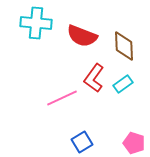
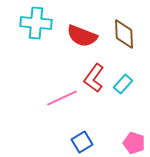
brown diamond: moved 12 px up
cyan rectangle: rotated 12 degrees counterclockwise
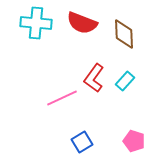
red semicircle: moved 13 px up
cyan rectangle: moved 2 px right, 3 px up
pink pentagon: moved 2 px up
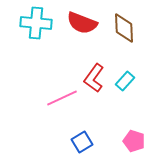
brown diamond: moved 6 px up
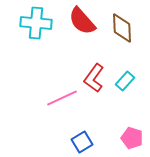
red semicircle: moved 2 px up; rotated 28 degrees clockwise
brown diamond: moved 2 px left
pink pentagon: moved 2 px left, 3 px up
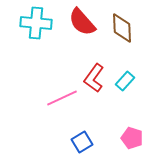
red semicircle: moved 1 px down
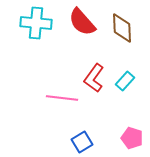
pink line: rotated 32 degrees clockwise
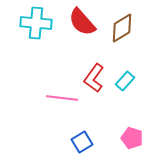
brown diamond: rotated 60 degrees clockwise
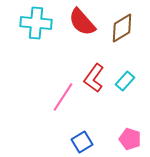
pink line: moved 1 px right, 1 px up; rotated 64 degrees counterclockwise
pink pentagon: moved 2 px left, 1 px down
